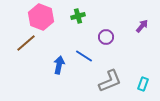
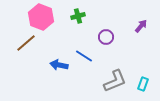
purple arrow: moved 1 px left
blue arrow: rotated 90 degrees counterclockwise
gray L-shape: moved 5 px right
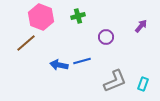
blue line: moved 2 px left, 5 px down; rotated 48 degrees counterclockwise
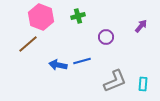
brown line: moved 2 px right, 1 px down
blue arrow: moved 1 px left
cyan rectangle: rotated 16 degrees counterclockwise
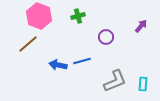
pink hexagon: moved 2 px left, 1 px up
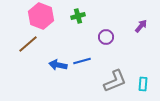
pink hexagon: moved 2 px right
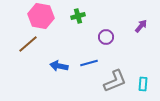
pink hexagon: rotated 10 degrees counterclockwise
blue line: moved 7 px right, 2 px down
blue arrow: moved 1 px right, 1 px down
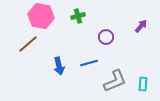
blue arrow: rotated 114 degrees counterclockwise
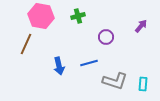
brown line: moved 2 px left; rotated 25 degrees counterclockwise
gray L-shape: rotated 40 degrees clockwise
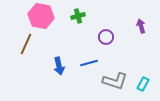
purple arrow: rotated 56 degrees counterclockwise
cyan rectangle: rotated 24 degrees clockwise
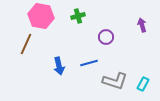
purple arrow: moved 1 px right, 1 px up
